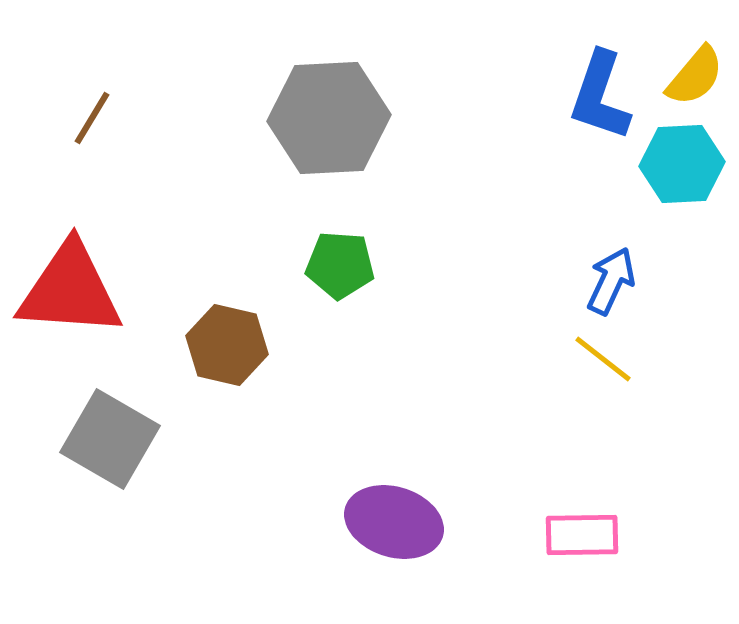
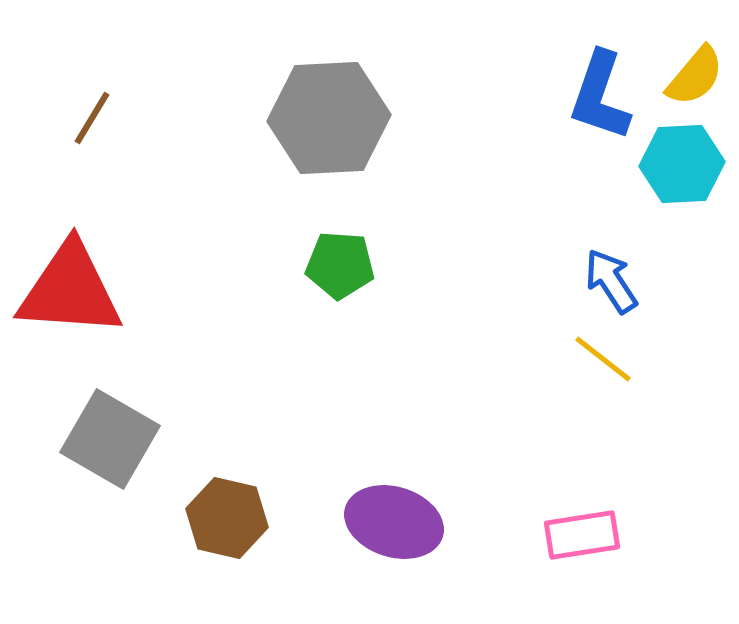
blue arrow: rotated 58 degrees counterclockwise
brown hexagon: moved 173 px down
pink rectangle: rotated 8 degrees counterclockwise
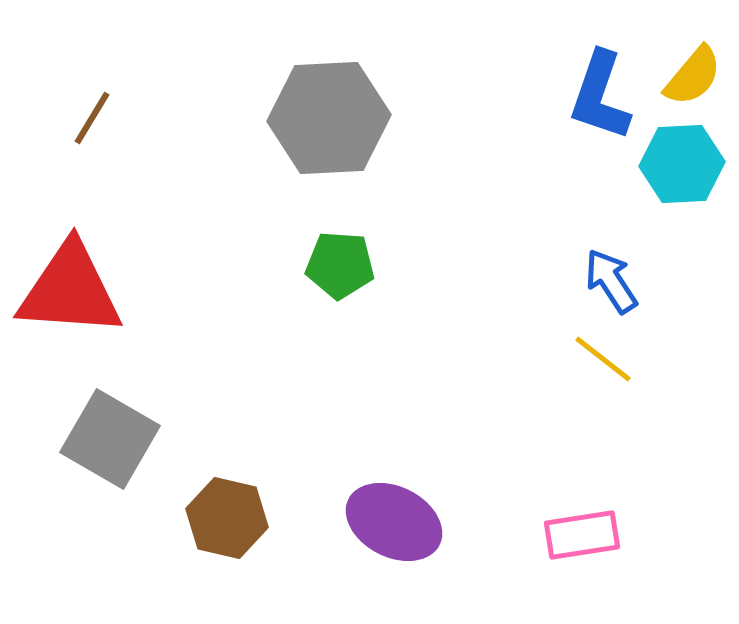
yellow semicircle: moved 2 px left
purple ellipse: rotated 10 degrees clockwise
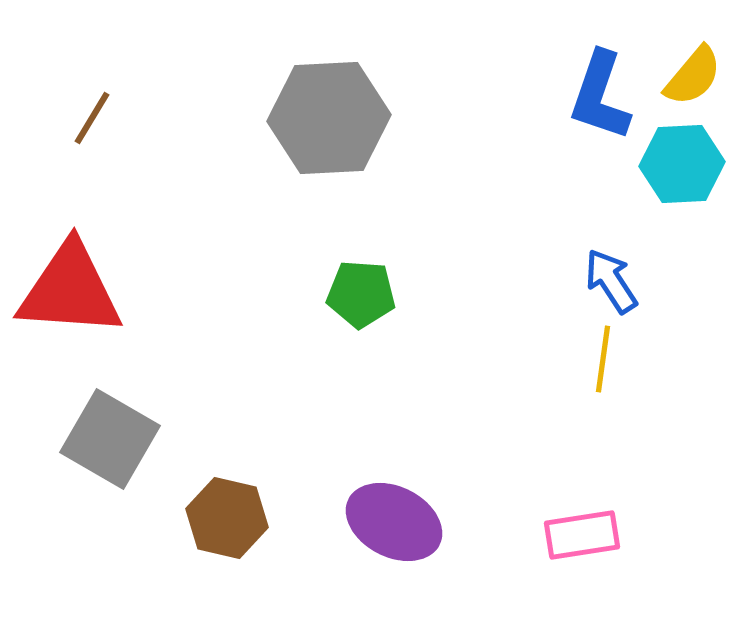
green pentagon: moved 21 px right, 29 px down
yellow line: rotated 60 degrees clockwise
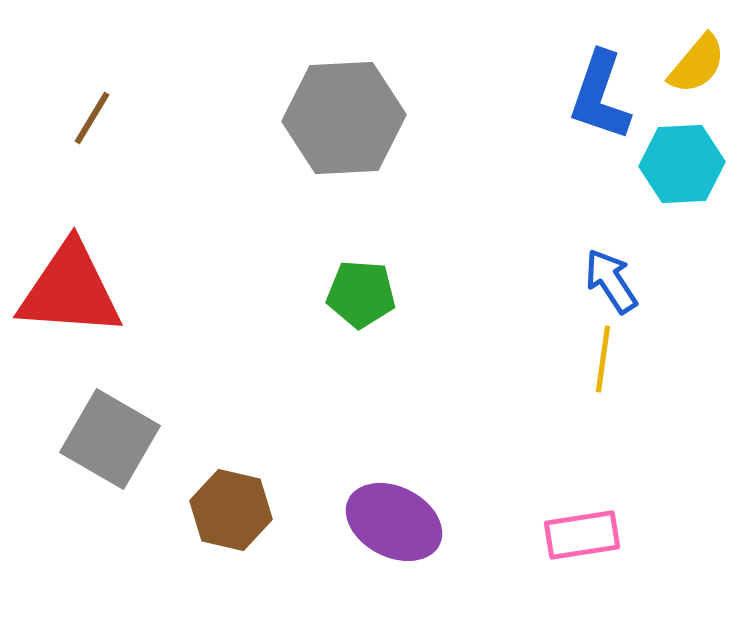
yellow semicircle: moved 4 px right, 12 px up
gray hexagon: moved 15 px right
brown hexagon: moved 4 px right, 8 px up
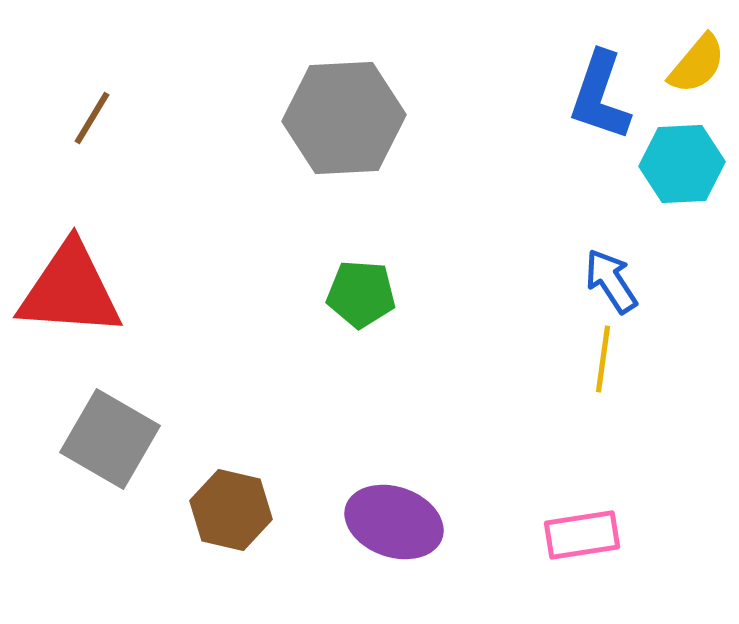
purple ellipse: rotated 8 degrees counterclockwise
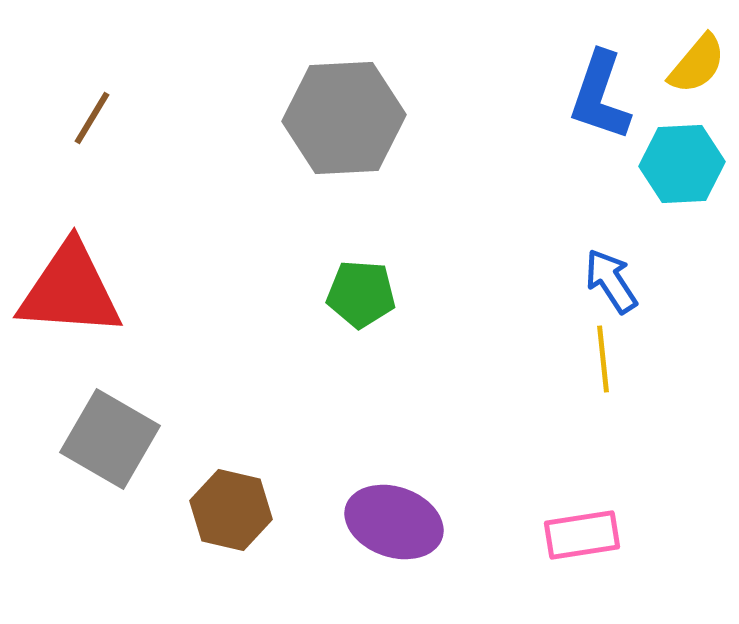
yellow line: rotated 14 degrees counterclockwise
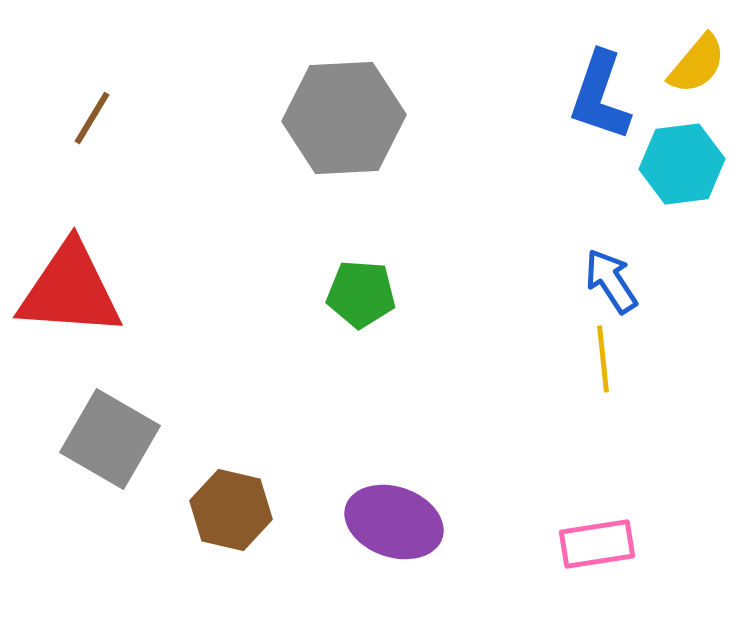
cyan hexagon: rotated 4 degrees counterclockwise
pink rectangle: moved 15 px right, 9 px down
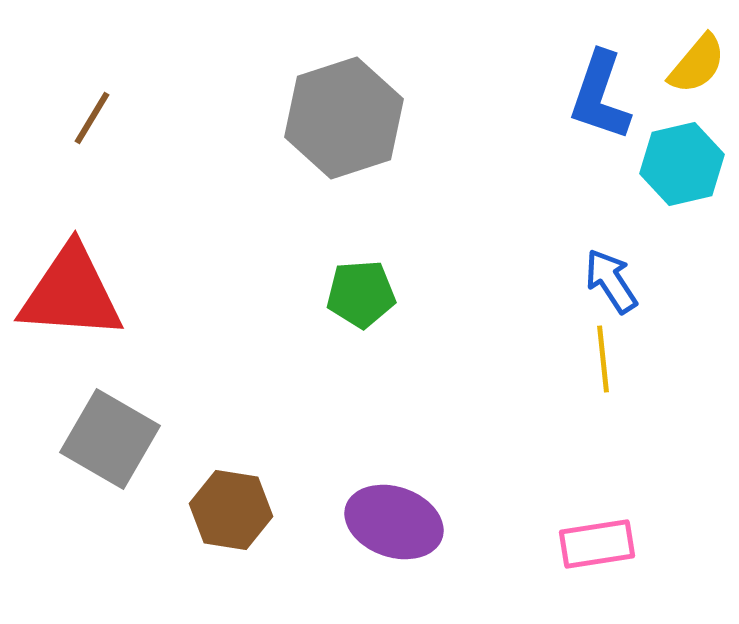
gray hexagon: rotated 15 degrees counterclockwise
cyan hexagon: rotated 6 degrees counterclockwise
red triangle: moved 1 px right, 3 px down
green pentagon: rotated 8 degrees counterclockwise
brown hexagon: rotated 4 degrees counterclockwise
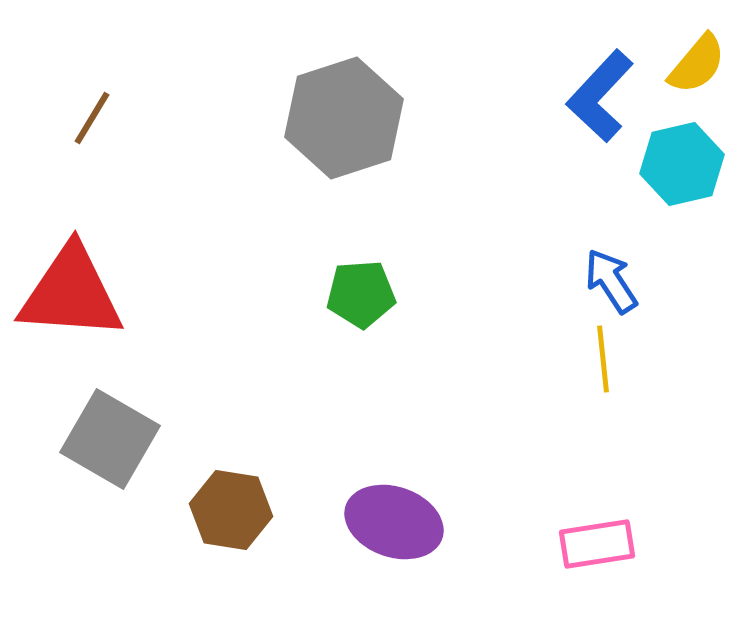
blue L-shape: rotated 24 degrees clockwise
